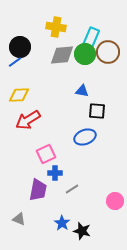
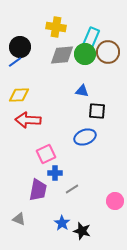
red arrow: rotated 35 degrees clockwise
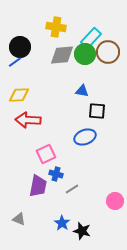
cyan rectangle: rotated 20 degrees clockwise
blue cross: moved 1 px right, 1 px down; rotated 16 degrees clockwise
purple trapezoid: moved 4 px up
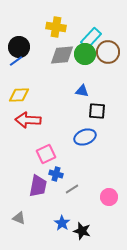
black circle: moved 1 px left
blue line: moved 1 px right, 1 px up
pink circle: moved 6 px left, 4 px up
gray triangle: moved 1 px up
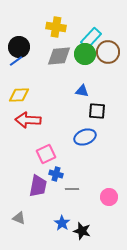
gray diamond: moved 3 px left, 1 px down
gray line: rotated 32 degrees clockwise
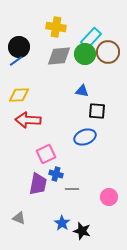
purple trapezoid: moved 2 px up
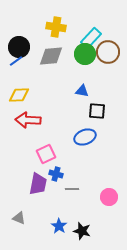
gray diamond: moved 8 px left
blue star: moved 3 px left, 3 px down
